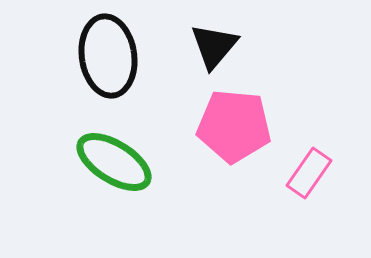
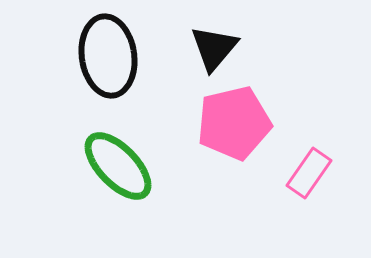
black triangle: moved 2 px down
pink pentagon: moved 3 px up; rotated 18 degrees counterclockwise
green ellipse: moved 4 px right, 4 px down; rotated 14 degrees clockwise
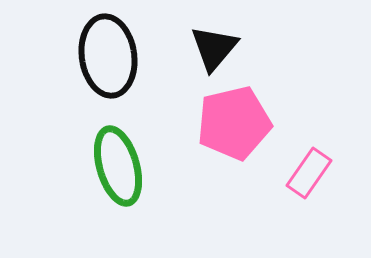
green ellipse: rotated 28 degrees clockwise
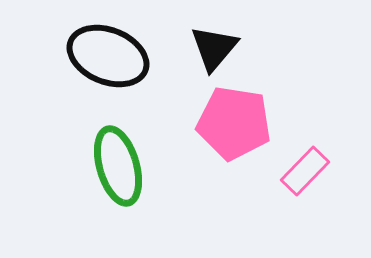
black ellipse: rotated 60 degrees counterclockwise
pink pentagon: rotated 22 degrees clockwise
pink rectangle: moved 4 px left, 2 px up; rotated 9 degrees clockwise
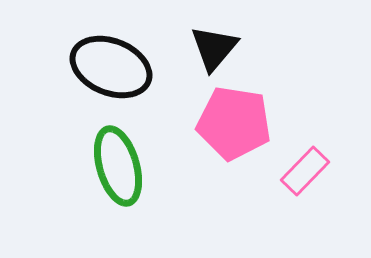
black ellipse: moved 3 px right, 11 px down
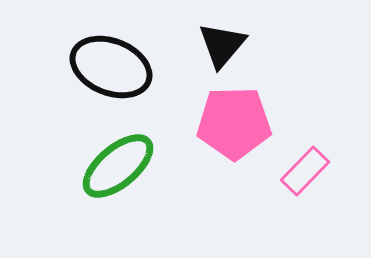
black triangle: moved 8 px right, 3 px up
pink pentagon: rotated 10 degrees counterclockwise
green ellipse: rotated 66 degrees clockwise
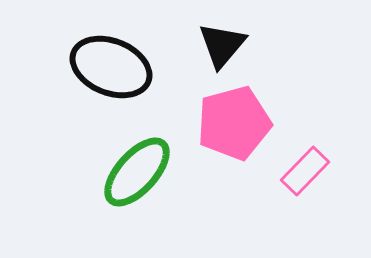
pink pentagon: rotated 14 degrees counterclockwise
green ellipse: moved 19 px right, 6 px down; rotated 8 degrees counterclockwise
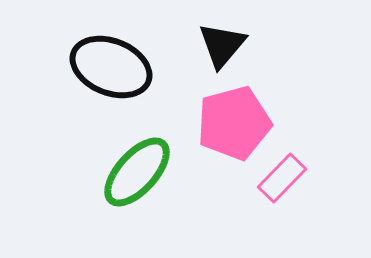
pink rectangle: moved 23 px left, 7 px down
